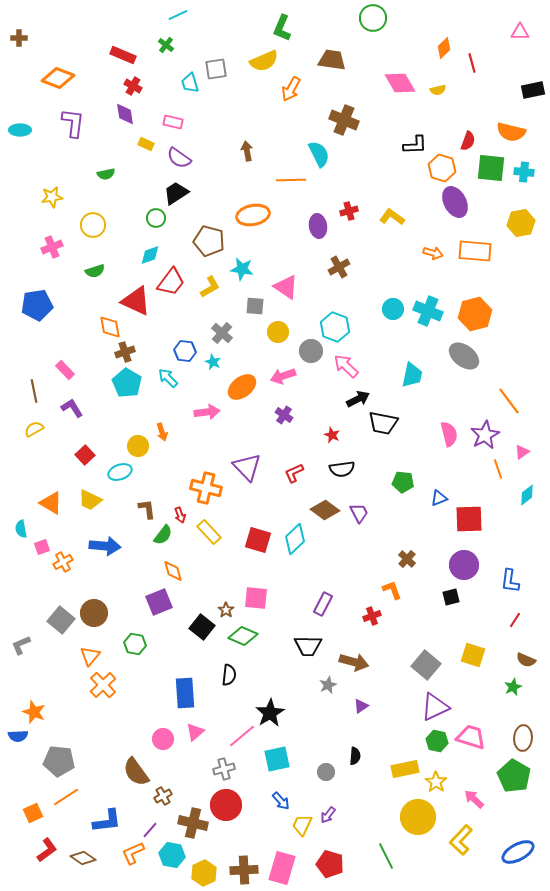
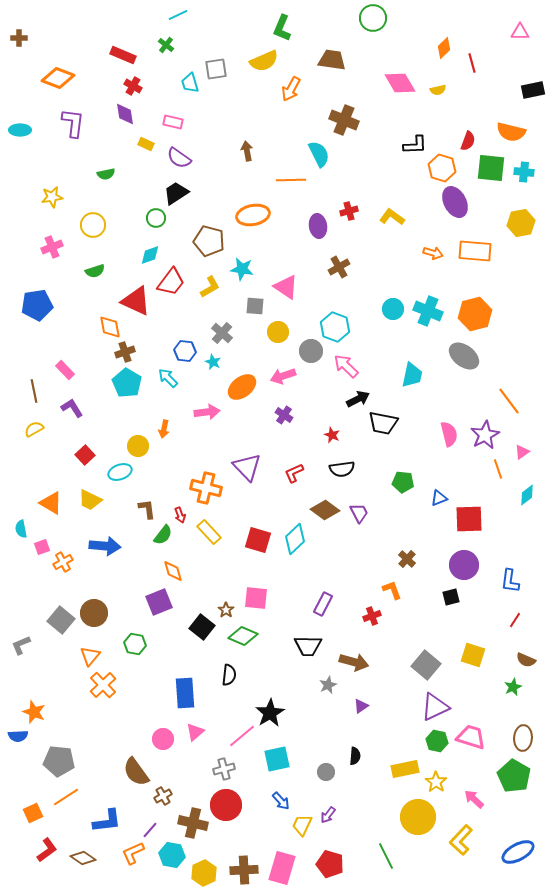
orange arrow at (162, 432): moved 2 px right, 3 px up; rotated 30 degrees clockwise
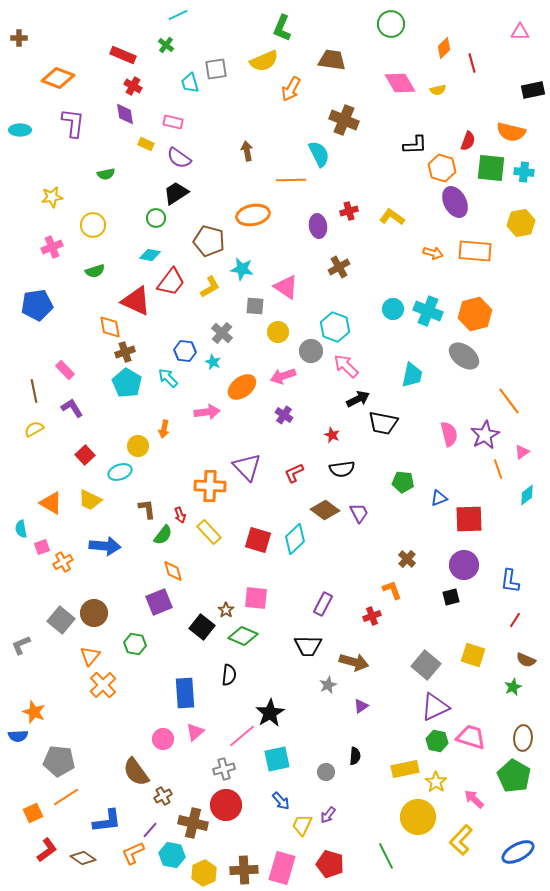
green circle at (373, 18): moved 18 px right, 6 px down
cyan diamond at (150, 255): rotated 30 degrees clockwise
orange cross at (206, 488): moved 4 px right, 2 px up; rotated 12 degrees counterclockwise
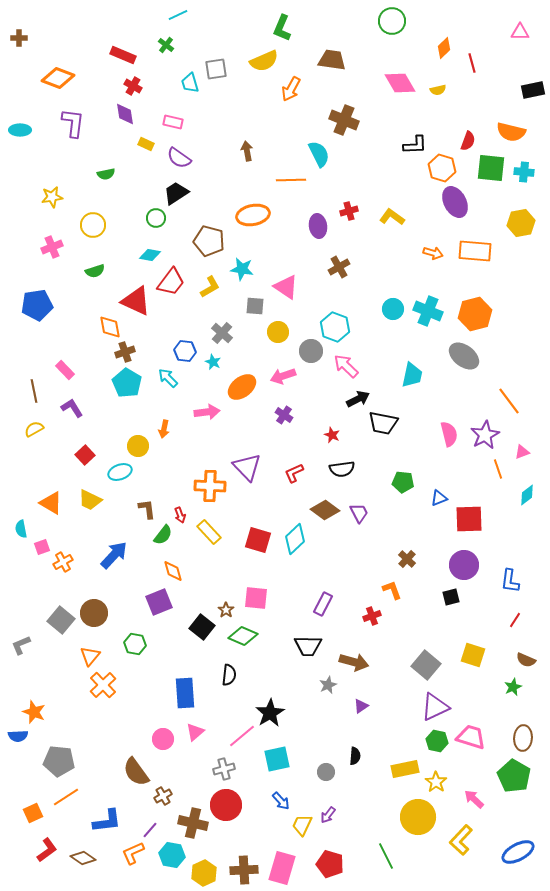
green circle at (391, 24): moved 1 px right, 3 px up
pink triangle at (522, 452): rotated 14 degrees clockwise
blue arrow at (105, 546): moved 9 px right, 9 px down; rotated 52 degrees counterclockwise
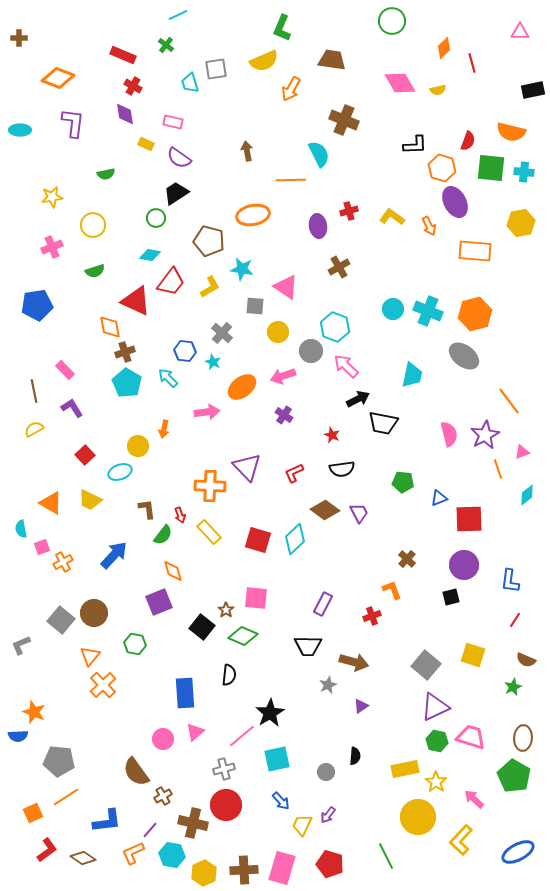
orange arrow at (433, 253): moved 4 px left, 27 px up; rotated 48 degrees clockwise
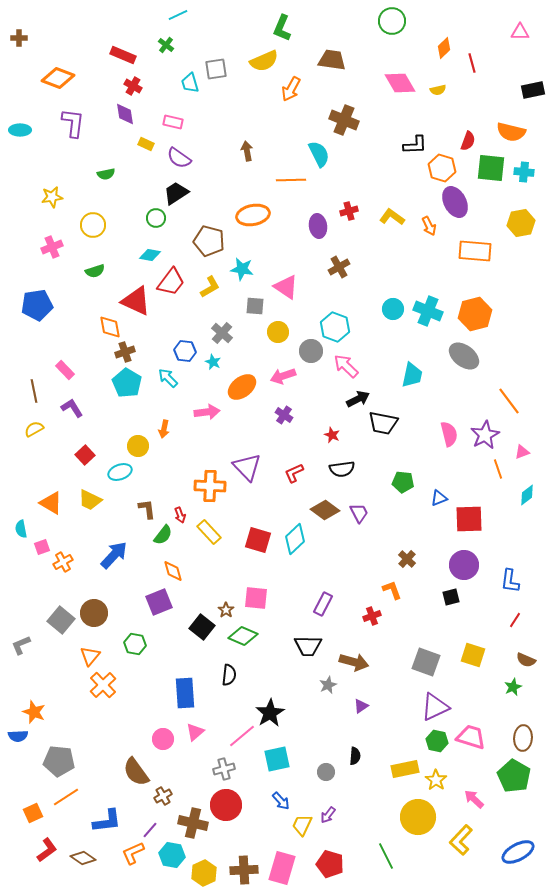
gray square at (426, 665): moved 3 px up; rotated 20 degrees counterclockwise
yellow star at (436, 782): moved 2 px up
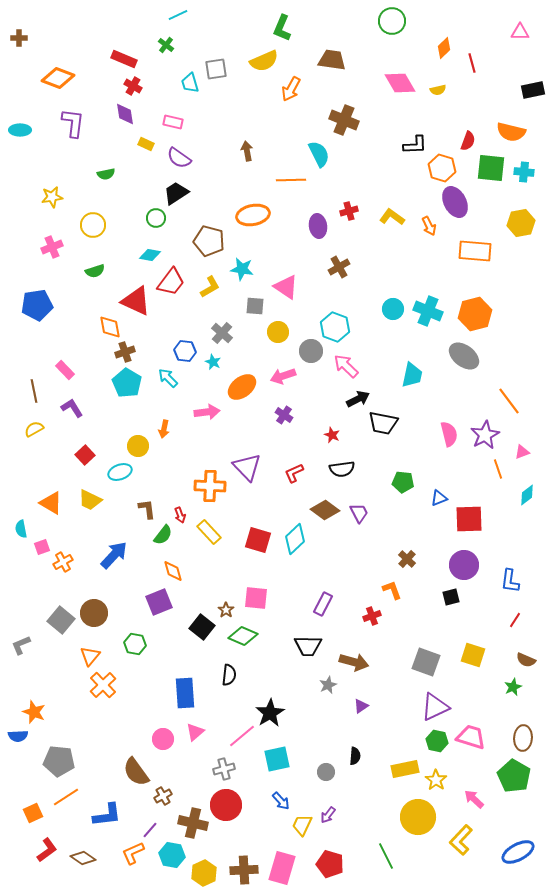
red rectangle at (123, 55): moved 1 px right, 4 px down
blue L-shape at (107, 821): moved 6 px up
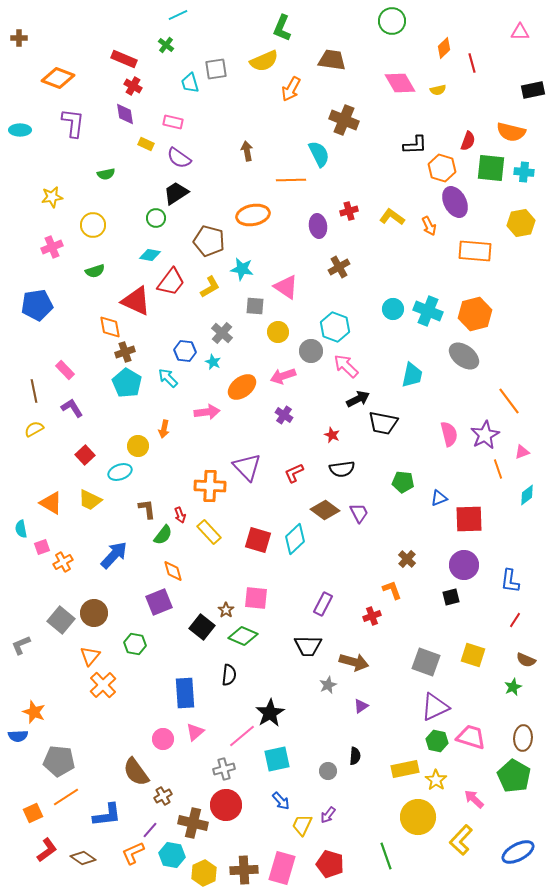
gray circle at (326, 772): moved 2 px right, 1 px up
green line at (386, 856): rotated 8 degrees clockwise
